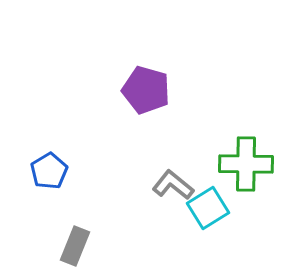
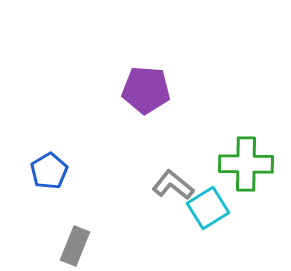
purple pentagon: rotated 12 degrees counterclockwise
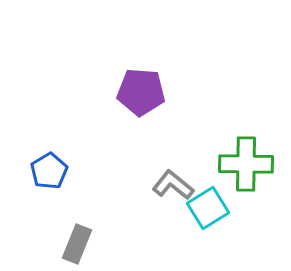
purple pentagon: moved 5 px left, 2 px down
gray rectangle: moved 2 px right, 2 px up
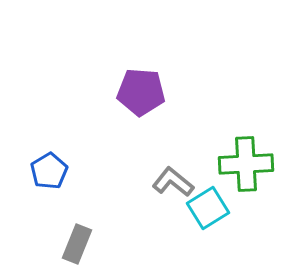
green cross: rotated 4 degrees counterclockwise
gray L-shape: moved 3 px up
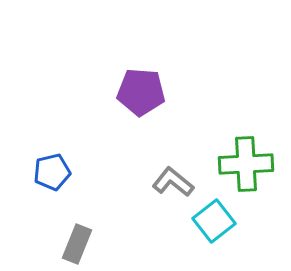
blue pentagon: moved 3 px right, 1 px down; rotated 18 degrees clockwise
cyan square: moved 6 px right, 13 px down; rotated 6 degrees counterclockwise
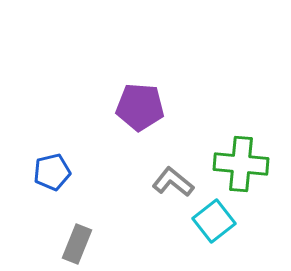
purple pentagon: moved 1 px left, 15 px down
green cross: moved 5 px left; rotated 8 degrees clockwise
